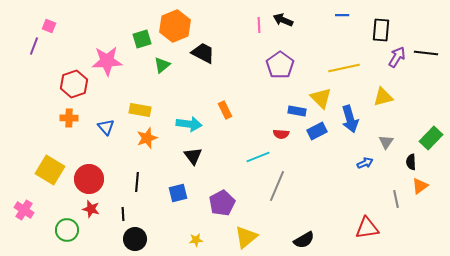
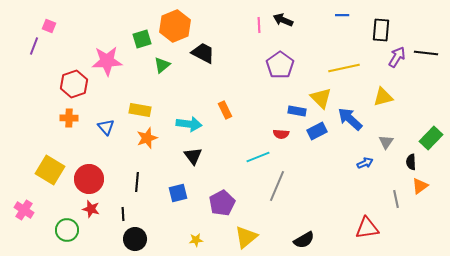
blue arrow at (350, 119): rotated 148 degrees clockwise
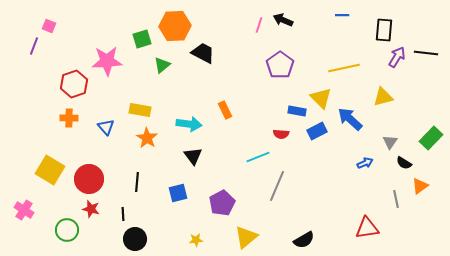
pink line at (259, 25): rotated 21 degrees clockwise
orange hexagon at (175, 26): rotated 20 degrees clockwise
black rectangle at (381, 30): moved 3 px right
orange star at (147, 138): rotated 20 degrees counterclockwise
gray triangle at (386, 142): moved 4 px right
black semicircle at (411, 162): moved 7 px left, 1 px down; rotated 56 degrees counterclockwise
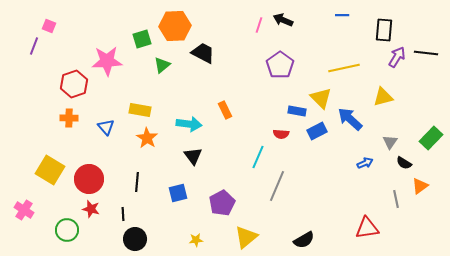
cyan line at (258, 157): rotated 45 degrees counterclockwise
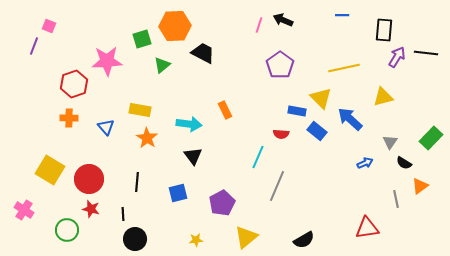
blue rectangle at (317, 131): rotated 66 degrees clockwise
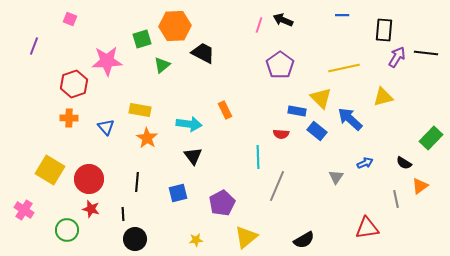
pink square at (49, 26): moved 21 px right, 7 px up
gray triangle at (390, 142): moved 54 px left, 35 px down
cyan line at (258, 157): rotated 25 degrees counterclockwise
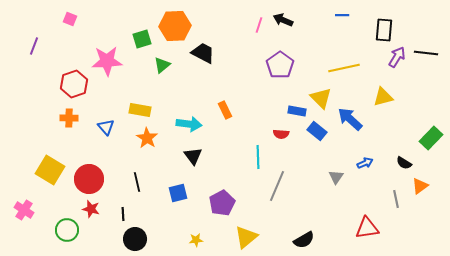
black line at (137, 182): rotated 18 degrees counterclockwise
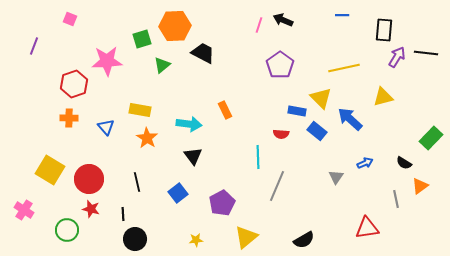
blue square at (178, 193): rotated 24 degrees counterclockwise
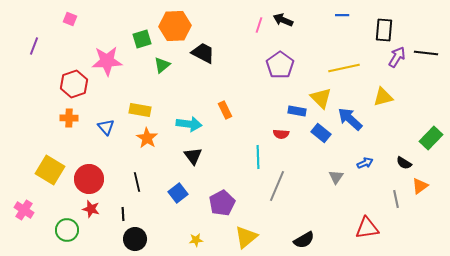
blue rectangle at (317, 131): moved 4 px right, 2 px down
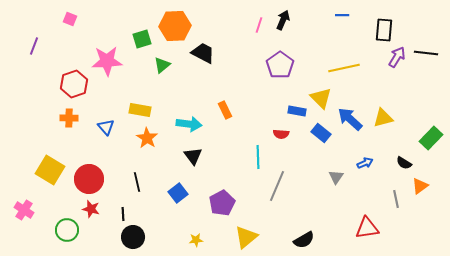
black arrow at (283, 20): rotated 90 degrees clockwise
yellow triangle at (383, 97): moved 21 px down
black circle at (135, 239): moved 2 px left, 2 px up
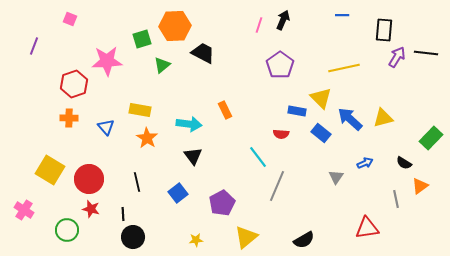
cyan line at (258, 157): rotated 35 degrees counterclockwise
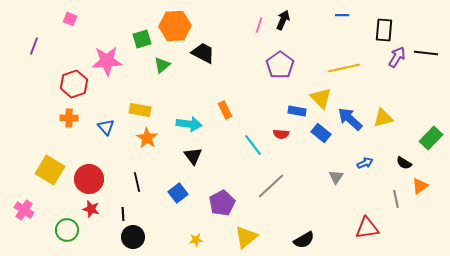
cyan line at (258, 157): moved 5 px left, 12 px up
gray line at (277, 186): moved 6 px left; rotated 24 degrees clockwise
